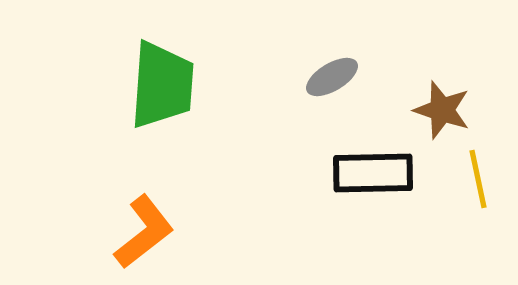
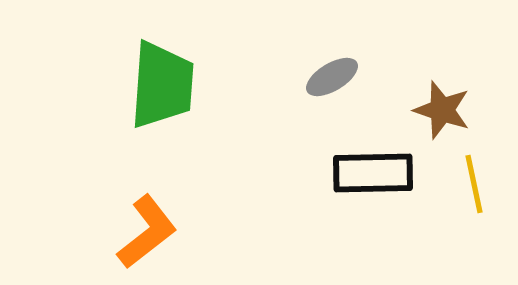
yellow line: moved 4 px left, 5 px down
orange L-shape: moved 3 px right
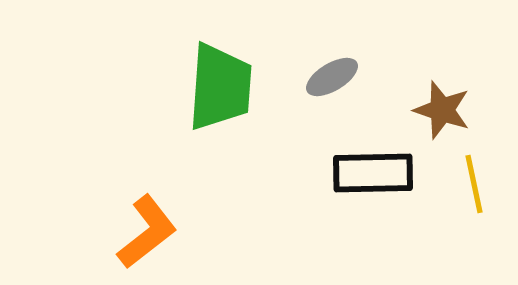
green trapezoid: moved 58 px right, 2 px down
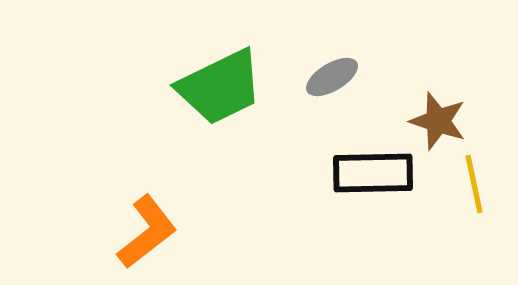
green trapezoid: rotated 60 degrees clockwise
brown star: moved 4 px left, 11 px down
